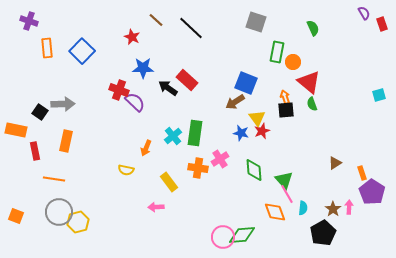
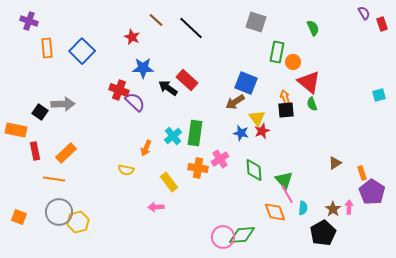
orange rectangle at (66, 141): moved 12 px down; rotated 35 degrees clockwise
orange square at (16, 216): moved 3 px right, 1 px down
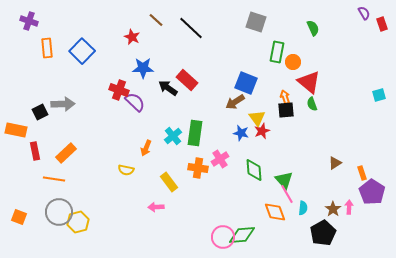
black square at (40, 112): rotated 28 degrees clockwise
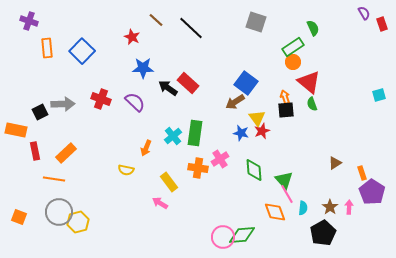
green rectangle at (277, 52): moved 16 px right, 5 px up; rotated 45 degrees clockwise
red rectangle at (187, 80): moved 1 px right, 3 px down
blue square at (246, 83): rotated 15 degrees clockwise
red cross at (119, 90): moved 18 px left, 9 px down
pink arrow at (156, 207): moved 4 px right, 4 px up; rotated 35 degrees clockwise
brown star at (333, 209): moved 3 px left, 2 px up
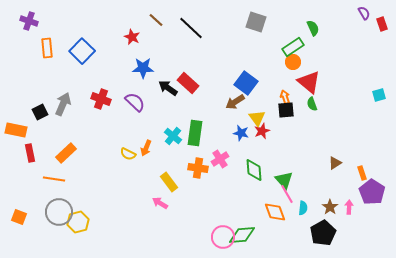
gray arrow at (63, 104): rotated 65 degrees counterclockwise
cyan cross at (173, 136): rotated 12 degrees counterclockwise
red rectangle at (35, 151): moved 5 px left, 2 px down
yellow semicircle at (126, 170): moved 2 px right, 16 px up; rotated 14 degrees clockwise
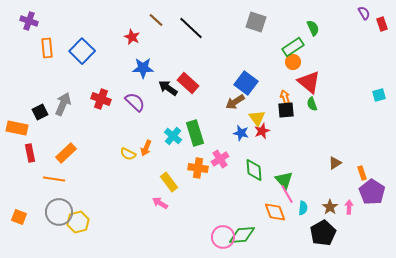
orange rectangle at (16, 130): moved 1 px right, 2 px up
green rectangle at (195, 133): rotated 25 degrees counterclockwise
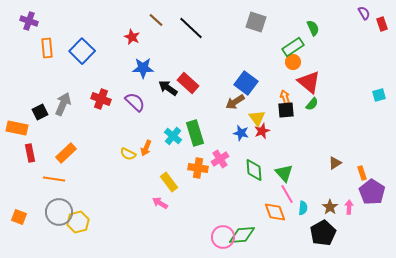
green semicircle at (312, 104): rotated 120 degrees counterclockwise
green triangle at (284, 180): moved 7 px up
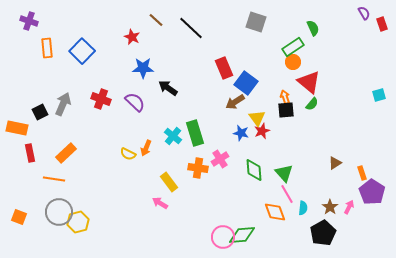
red rectangle at (188, 83): moved 36 px right, 15 px up; rotated 25 degrees clockwise
pink arrow at (349, 207): rotated 24 degrees clockwise
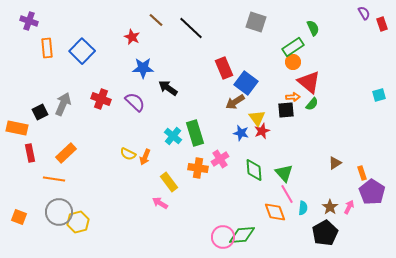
orange arrow at (285, 97): moved 8 px right; rotated 104 degrees clockwise
orange arrow at (146, 148): moved 1 px left, 9 px down
black pentagon at (323, 233): moved 2 px right
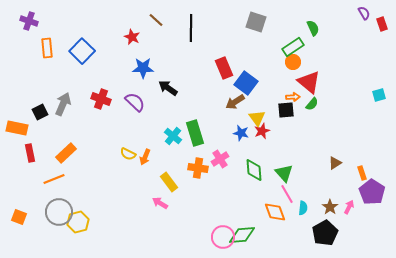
black line at (191, 28): rotated 48 degrees clockwise
orange line at (54, 179): rotated 30 degrees counterclockwise
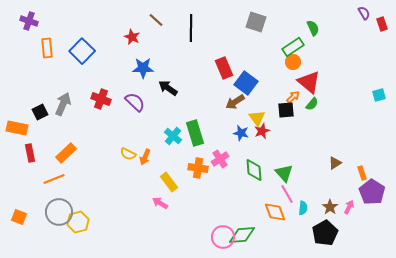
orange arrow at (293, 97): rotated 40 degrees counterclockwise
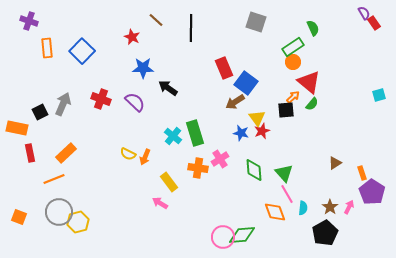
red rectangle at (382, 24): moved 8 px left, 1 px up; rotated 16 degrees counterclockwise
